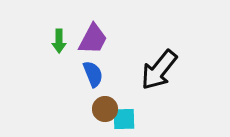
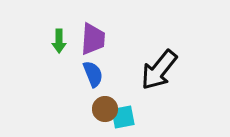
purple trapezoid: rotated 24 degrees counterclockwise
cyan square: moved 1 px left, 2 px up; rotated 10 degrees counterclockwise
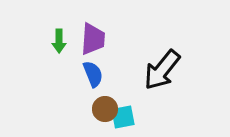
black arrow: moved 3 px right
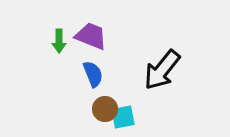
purple trapezoid: moved 2 px left, 3 px up; rotated 72 degrees counterclockwise
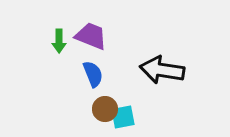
black arrow: rotated 60 degrees clockwise
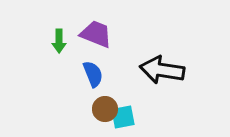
purple trapezoid: moved 5 px right, 2 px up
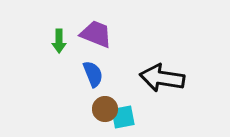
black arrow: moved 8 px down
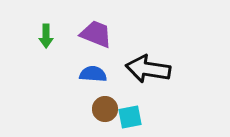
green arrow: moved 13 px left, 5 px up
blue semicircle: rotated 64 degrees counterclockwise
black arrow: moved 14 px left, 9 px up
cyan square: moved 7 px right
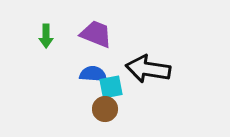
cyan square: moved 19 px left, 30 px up
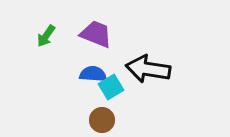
green arrow: rotated 35 degrees clockwise
cyan square: rotated 20 degrees counterclockwise
brown circle: moved 3 px left, 11 px down
